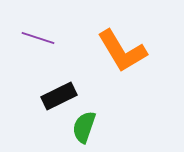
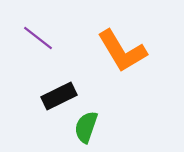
purple line: rotated 20 degrees clockwise
green semicircle: moved 2 px right
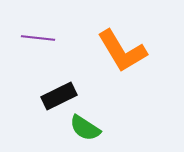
purple line: rotated 32 degrees counterclockwise
green semicircle: moved 1 px left, 1 px down; rotated 76 degrees counterclockwise
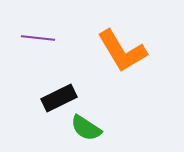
black rectangle: moved 2 px down
green semicircle: moved 1 px right
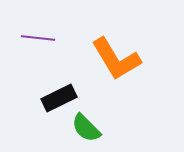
orange L-shape: moved 6 px left, 8 px down
green semicircle: rotated 12 degrees clockwise
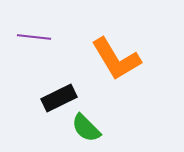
purple line: moved 4 px left, 1 px up
